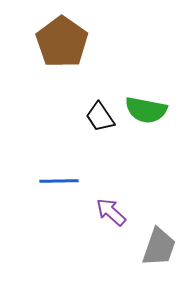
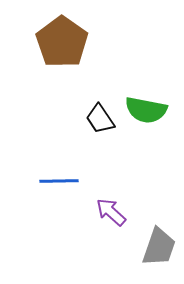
black trapezoid: moved 2 px down
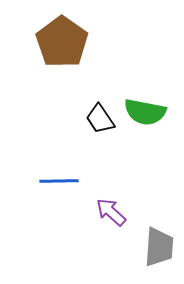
green semicircle: moved 1 px left, 2 px down
gray trapezoid: rotated 15 degrees counterclockwise
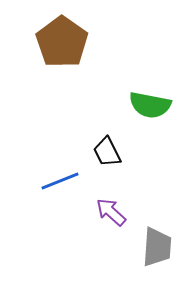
green semicircle: moved 5 px right, 7 px up
black trapezoid: moved 7 px right, 33 px down; rotated 8 degrees clockwise
blue line: moved 1 px right; rotated 21 degrees counterclockwise
gray trapezoid: moved 2 px left
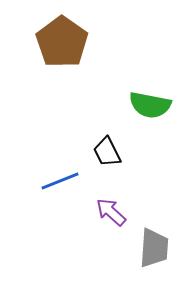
gray trapezoid: moved 3 px left, 1 px down
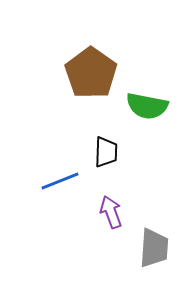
brown pentagon: moved 29 px right, 31 px down
green semicircle: moved 3 px left, 1 px down
black trapezoid: moved 1 px left; rotated 152 degrees counterclockwise
purple arrow: rotated 28 degrees clockwise
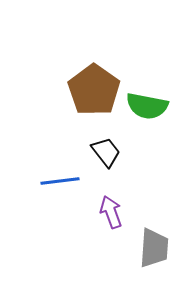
brown pentagon: moved 3 px right, 17 px down
black trapezoid: rotated 40 degrees counterclockwise
blue line: rotated 15 degrees clockwise
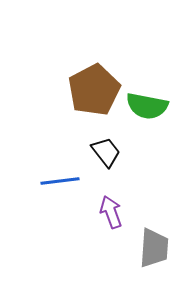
brown pentagon: rotated 9 degrees clockwise
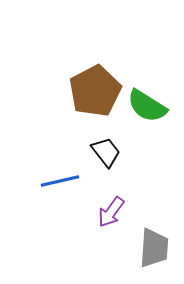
brown pentagon: moved 1 px right, 1 px down
green semicircle: rotated 21 degrees clockwise
blue line: rotated 6 degrees counterclockwise
purple arrow: rotated 124 degrees counterclockwise
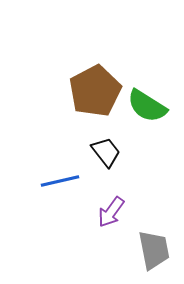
gray trapezoid: moved 2 px down; rotated 15 degrees counterclockwise
